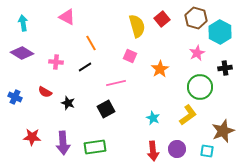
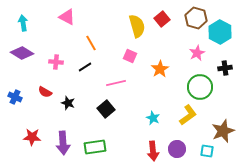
black square: rotated 12 degrees counterclockwise
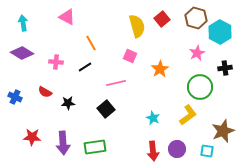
black star: rotated 24 degrees counterclockwise
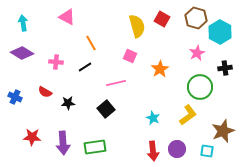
red square: rotated 21 degrees counterclockwise
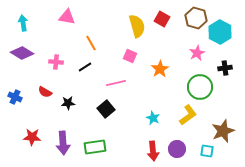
pink triangle: rotated 18 degrees counterclockwise
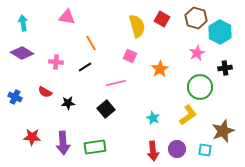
cyan square: moved 2 px left, 1 px up
